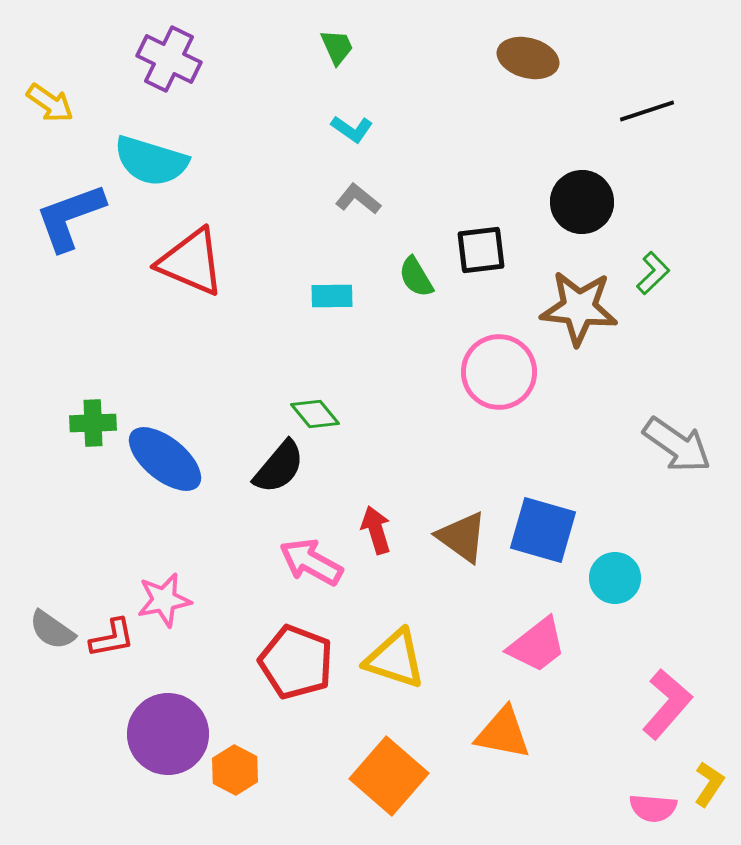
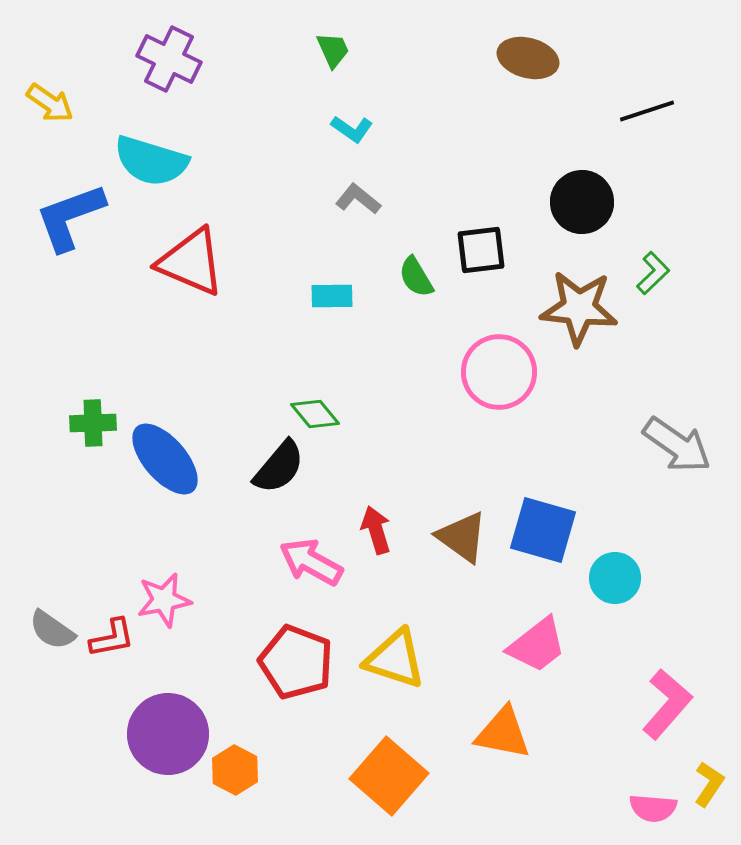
green trapezoid: moved 4 px left, 3 px down
blue ellipse: rotated 10 degrees clockwise
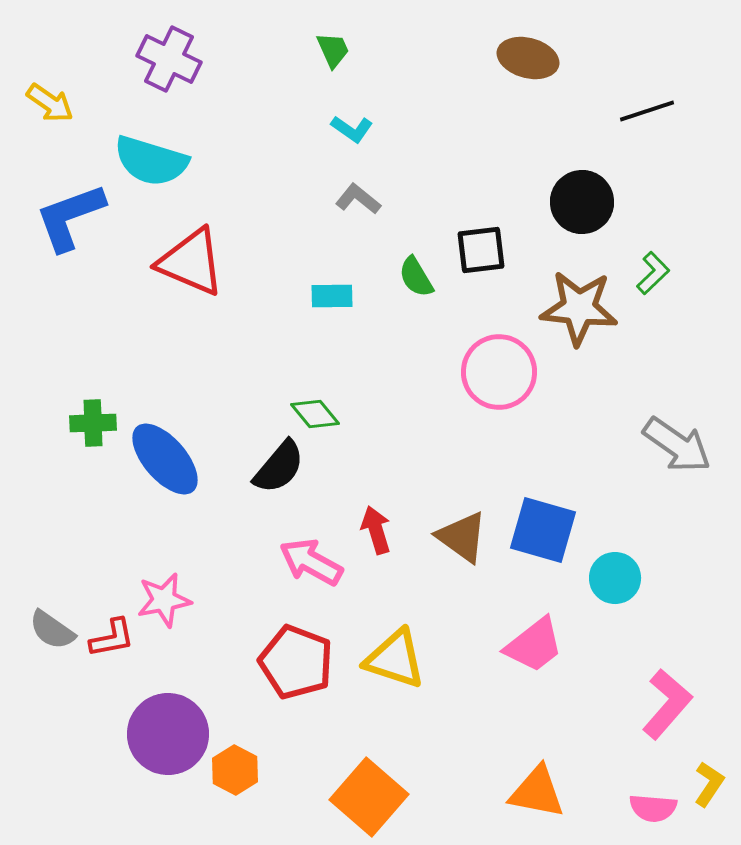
pink trapezoid: moved 3 px left
orange triangle: moved 34 px right, 59 px down
orange square: moved 20 px left, 21 px down
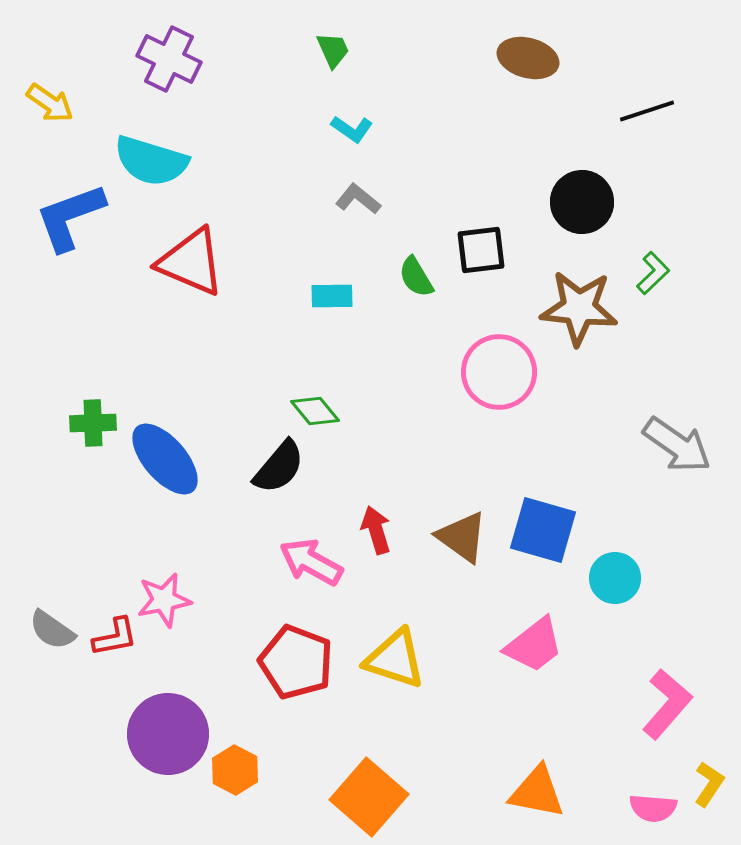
green diamond: moved 3 px up
red L-shape: moved 3 px right, 1 px up
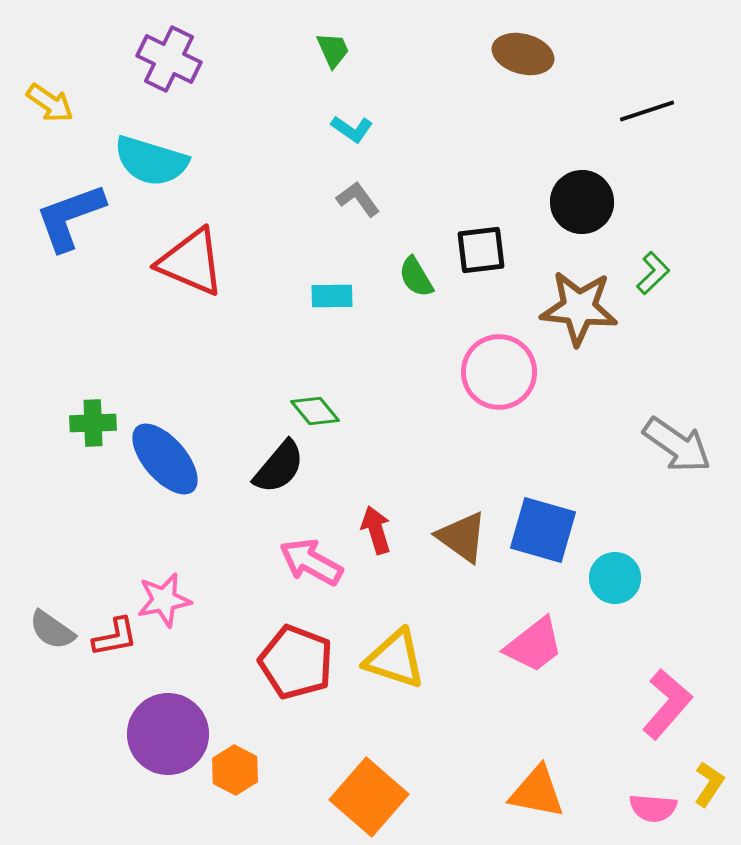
brown ellipse: moved 5 px left, 4 px up
gray L-shape: rotated 15 degrees clockwise
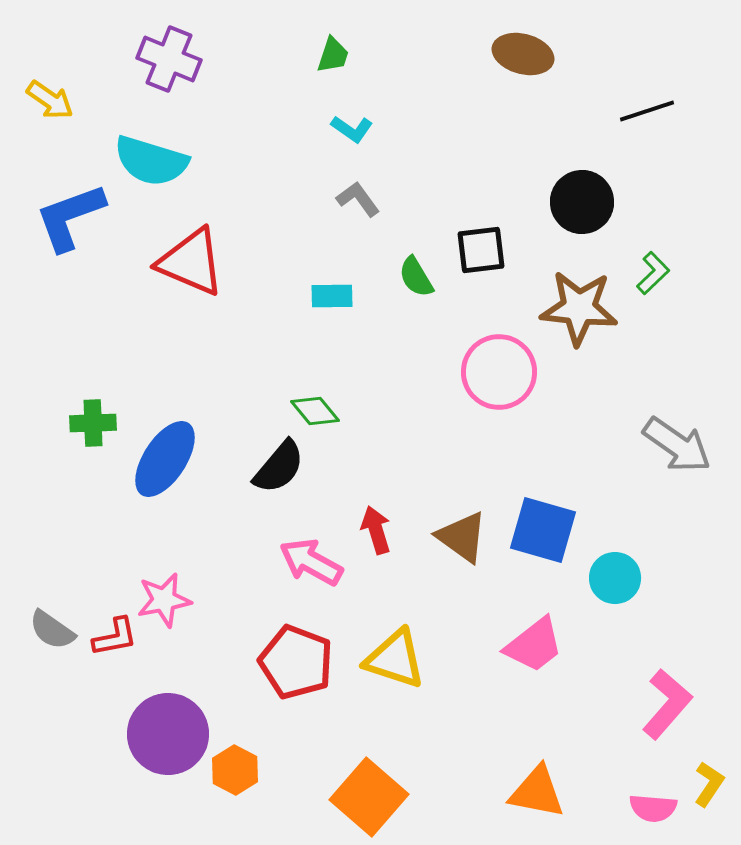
green trapezoid: moved 5 px down; rotated 42 degrees clockwise
purple cross: rotated 4 degrees counterclockwise
yellow arrow: moved 3 px up
blue ellipse: rotated 74 degrees clockwise
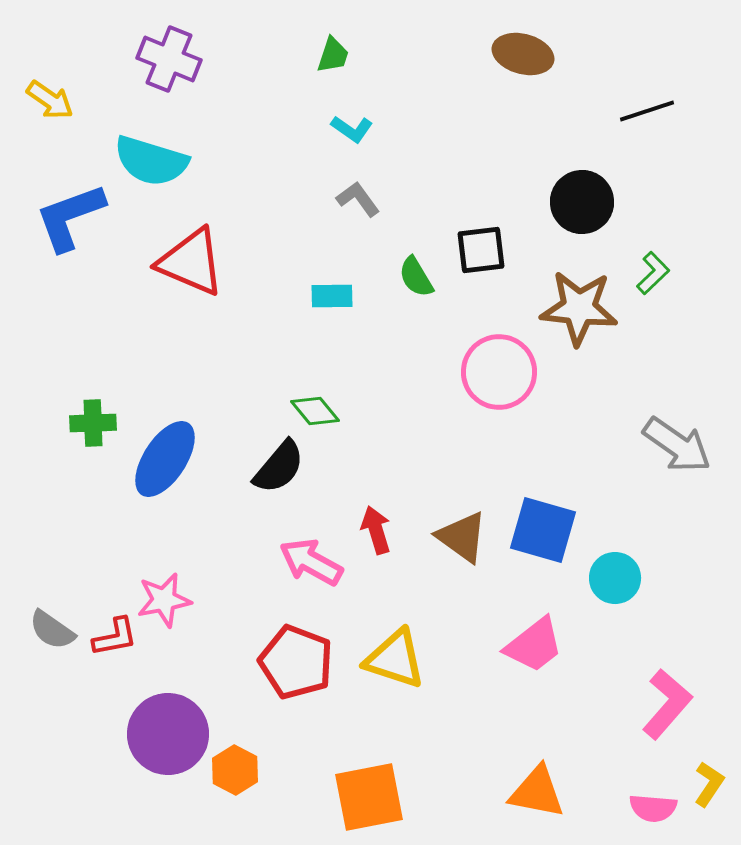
orange square: rotated 38 degrees clockwise
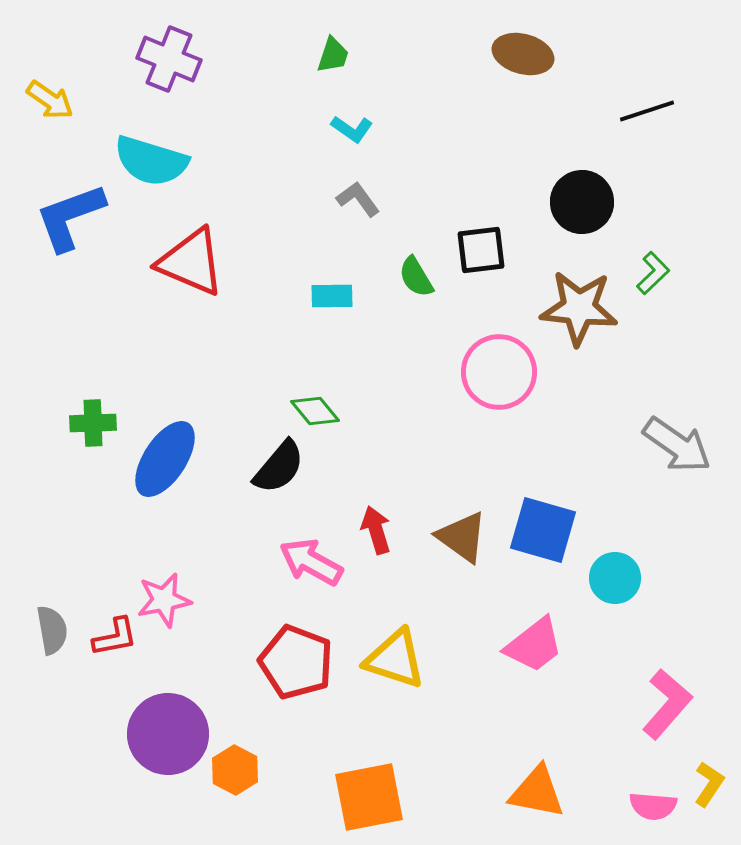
gray semicircle: rotated 135 degrees counterclockwise
pink semicircle: moved 2 px up
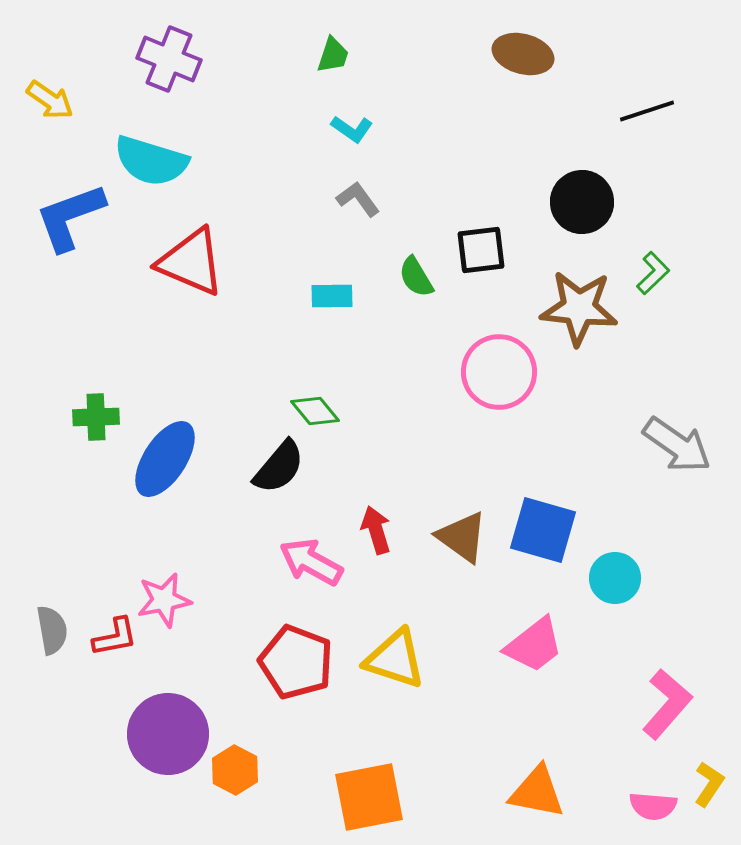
green cross: moved 3 px right, 6 px up
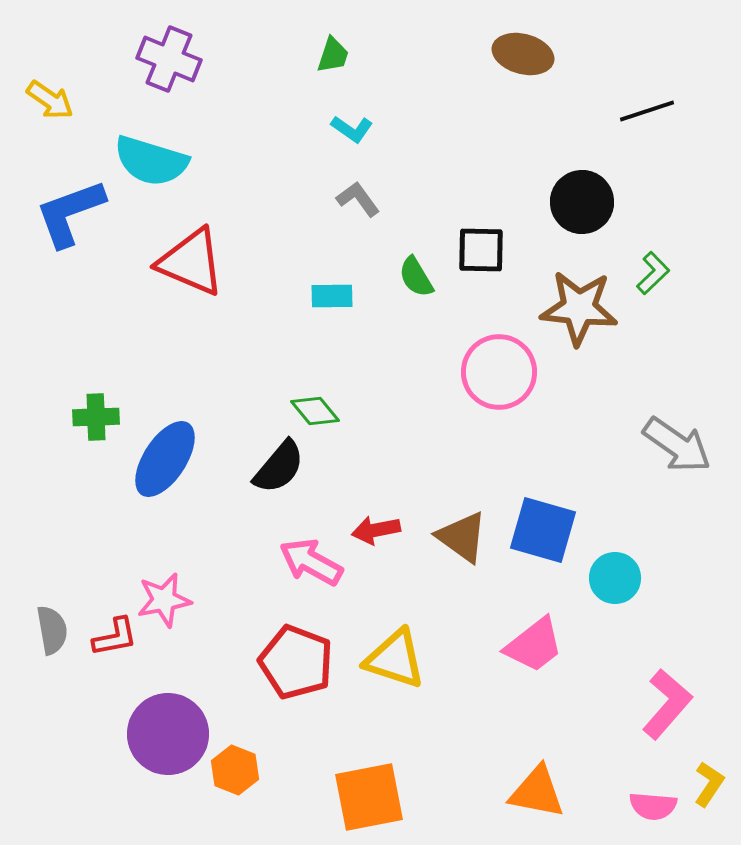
blue L-shape: moved 4 px up
black square: rotated 8 degrees clockwise
red arrow: rotated 84 degrees counterclockwise
orange hexagon: rotated 6 degrees counterclockwise
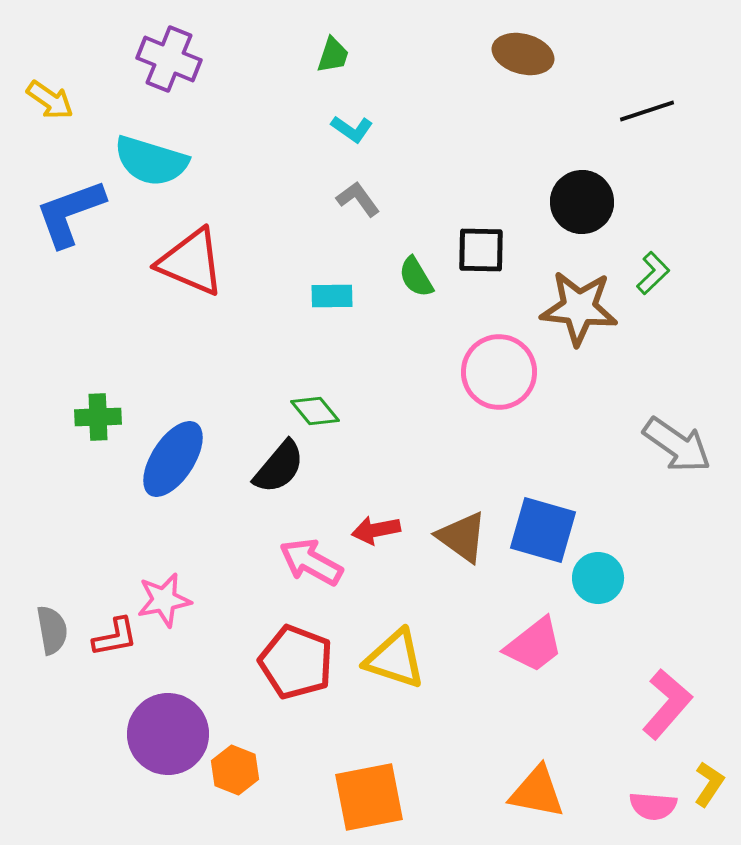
green cross: moved 2 px right
blue ellipse: moved 8 px right
cyan circle: moved 17 px left
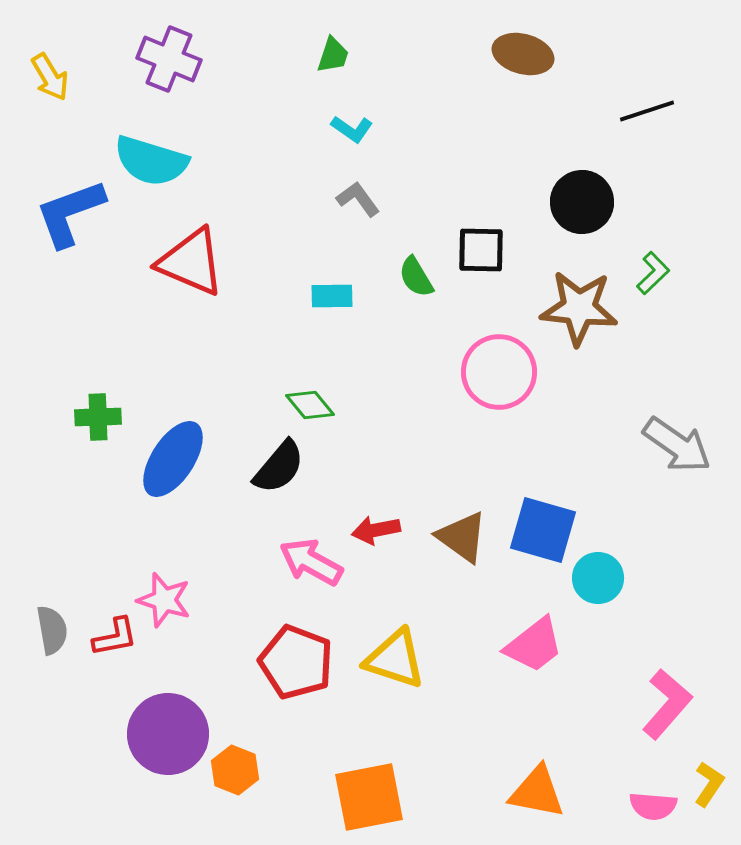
yellow arrow: moved 23 px up; rotated 24 degrees clockwise
green diamond: moved 5 px left, 6 px up
pink star: rotated 28 degrees clockwise
